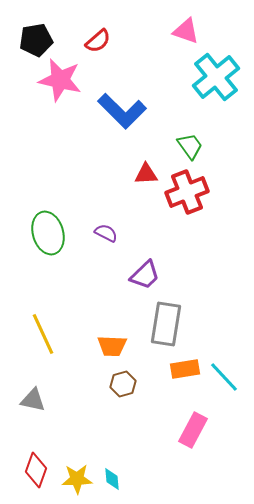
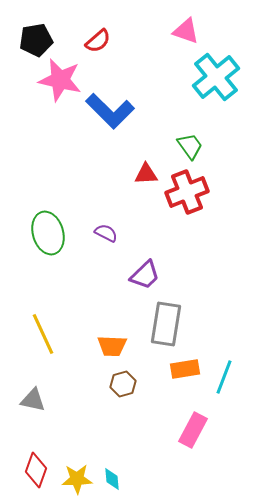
blue L-shape: moved 12 px left
cyan line: rotated 64 degrees clockwise
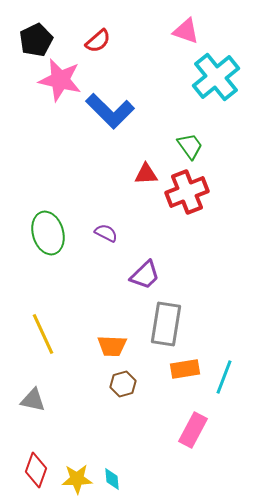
black pentagon: rotated 16 degrees counterclockwise
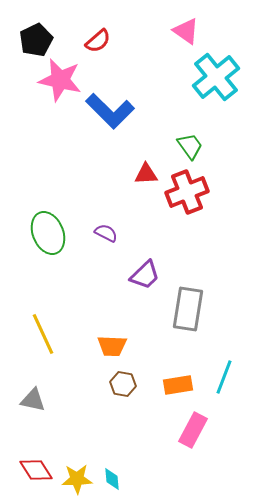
pink triangle: rotated 16 degrees clockwise
green ellipse: rotated 6 degrees counterclockwise
gray rectangle: moved 22 px right, 15 px up
orange rectangle: moved 7 px left, 16 px down
brown hexagon: rotated 25 degrees clockwise
red diamond: rotated 52 degrees counterclockwise
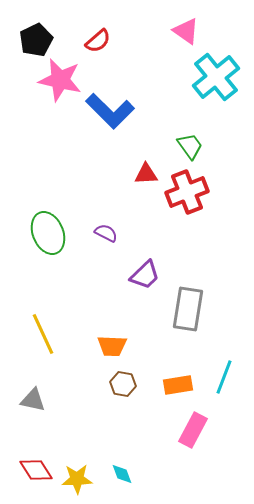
cyan diamond: moved 10 px right, 5 px up; rotated 15 degrees counterclockwise
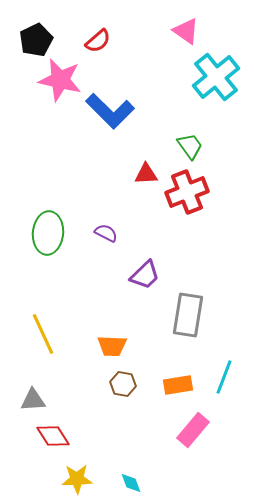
green ellipse: rotated 27 degrees clockwise
gray rectangle: moved 6 px down
gray triangle: rotated 16 degrees counterclockwise
pink rectangle: rotated 12 degrees clockwise
red diamond: moved 17 px right, 34 px up
cyan diamond: moved 9 px right, 9 px down
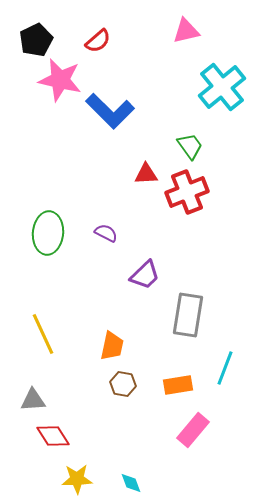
pink triangle: rotated 48 degrees counterclockwise
cyan cross: moved 6 px right, 10 px down
orange trapezoid: rotated 80 degrees counterclockwise
cyan line: moved 1 px right, 9 px up
